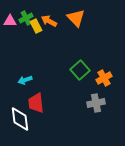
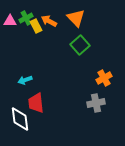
green square: moved 25 px up
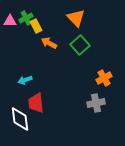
orange arrow: moved 22 px down
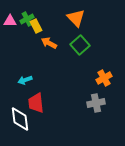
green cross: moved 1 px right, 1 px down
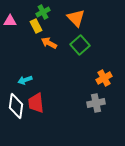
green cross: moved 16 px right, 7 px up
white diamond: moved 4 px left, 13 px up; rotated 15 degrees clockwise
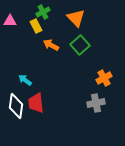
orange arrow: moved 2 px right, 2 px down
cyan arrow: rotated 56 degrees clockwise
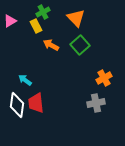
pink triangle: rotated 32 degrees counterclockwise
white diamond: moved 1 px right, 1 px up
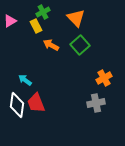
red trapezoid: rotated 15 degrees counterclockwise
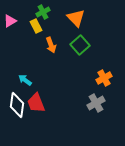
orange arrow: rotated 140 degrees counterclockwise
gray cross: rotated 18 degrees counterclockwise
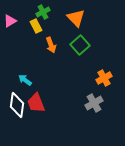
gray cross: moved 2 px left
